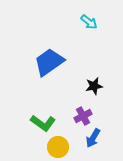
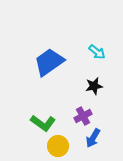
cyan arrow: moved 8 px right, 30 px down
yellow circle: moved 1 px up
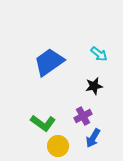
cyan arrow: moved 2 px right, 2 px down
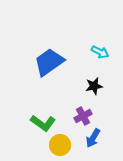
cyan arrow: moved 1 px right, 2 px up; rotated 12 degrees counterclockwise
yellow circle: moved 2 px right, 1 px up
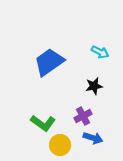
blue arrow: rotated 102 degrees counterclockwise
